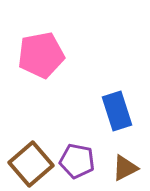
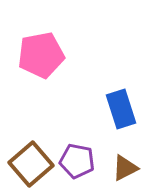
blue rectangle: moved 4 px right, 2 px up
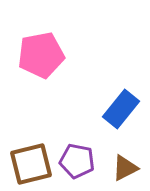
blue rectangle: rotated 57 degrees clockwise
brown square: rotated 27 degrees clockwise
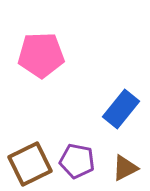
pink pentagon: rotated 9 degrees clockwise
brown square: moved 1 px left; rotated 12 degrees counterclockwise
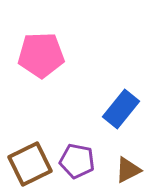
brown triangle: moved 3 px right, 2 px down
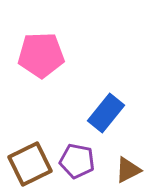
blue rectangle: moved 15 px left, 4 px down
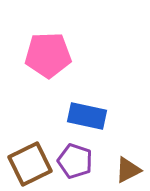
pink pentagon: moved 7 px right
blue rectangle: moved 19 px left, 3 px down; rotated 63 degrees clockwise
purple pentagon: moved 2 px left; rotated 8 degrees clockwise
